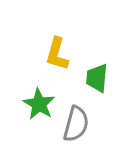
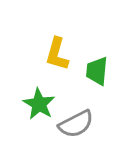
green trapezoid: moved 7 px up
gray semicircle: rotated 48 degrees clockwise
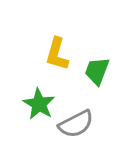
green trapezoid: rotated 16 degrees clockwise
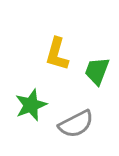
green star: moved 8 px left, 1 px down; rotated 20 degrees clockwise
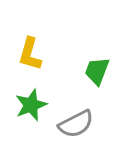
yellow L-shape: moved 27 px left
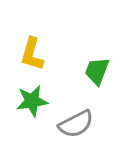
yellow L-shape: moved 2 px right
green star: moved 1 px right, 4 px up; rotated 12 degrees clockwise
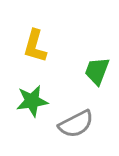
yellow L-shape: moved 3 px right, 8 px up
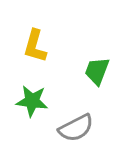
green star: rotated 16 degrees clockwise
gray semicircle: moved 4 px down
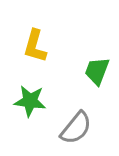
green star: moved 2 px left
gray semicircle: rotated 24 degrees counterclockwise
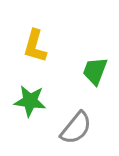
green trapezoid: moved 2 px left
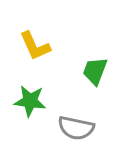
yellow L-shape: rotated 40 degrees counterclockwise
gray semicircle: rotated 63 degrees clockwise
